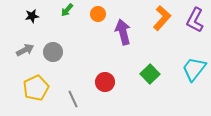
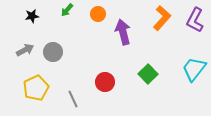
green square: moved 2 px left
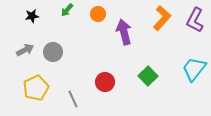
purple arrow: moved 1 px right
green square: moved 2 px down
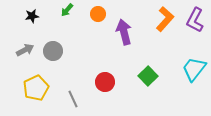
orange L-shape: moved 3 px right, 1 px down
gray circle: moved 1 px up
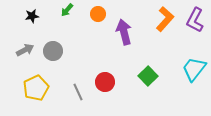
gray line: moved 5 px right, 7 px up
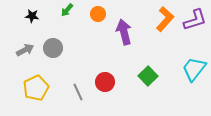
black star: rotated 16 degrees clockwise
purple L-shape: rotated 135 degrees counterclockwise
gray circle: moved 3 px up
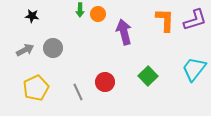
green arrow: moved 13 px right; rotated 40 degrees counterclockwise
orange L-shape: moved 1 px down; rotated 40 degrees counterclockwise
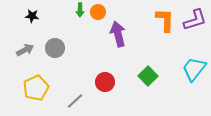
orange circle: moved 2 px up
purple arrow: moved 6 px left, 2 px down
gray circle: moved 2 px right
gray line: moved 3 px left, 9 px down; rotated 72 degrees clockwise
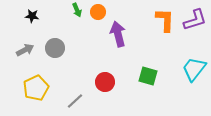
green arrow: moved 3 px left; rotated 24 degrees counterclockwise
green square: rotated 30 degrees counterclockwise
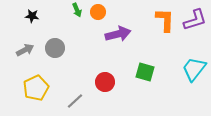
purple arrow: rotated 90 degrees clockwise
green square: moved 3 px left, 4 px up
